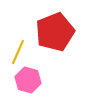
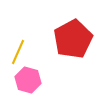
red pentagon: moved 18 px right, 7 px down; rotated 6 degrees counterclockwise
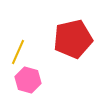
red pentagon: rotated 15 degrees clockwise
